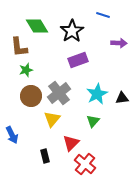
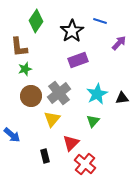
blue line: moved 3 px left, 6 px down
green diamond: moved 1 px left, 5 px up; rotated 65 degrees clockwise
purple arrow: rotated 49 degrees counterclockwise
green star: moved 1 px left, 1 px up
blue arrow: rotated 24 degrees counterclockwise
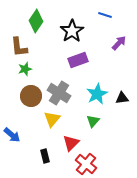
blue line: moved 5 px right, 6 px up
gray cross: rotated 20 degrees counterclockwise
red cross: moved 1 px right
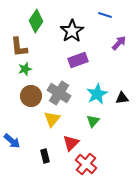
blue arrow: moved 6 px down
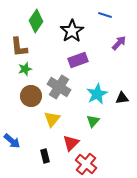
gray cross: moved 6 px up
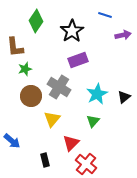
purple arrow: moved 4 px right, 8 px up; rotated 35 degrees clockwise
brown L-shape: moved 4 px left
black triangle: moved 2 px right, 1 px up; rotated 32 degrees counterclockwise
black rectangle: moved 4 px down
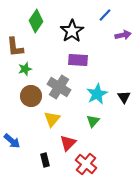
blue line: rotated 64 degrees counterclockwise
purple rectangle: rotated 24 degrees clockwise
black triangle: rotated 24 degrees counterclockwise
red triangle: moved 3 px left
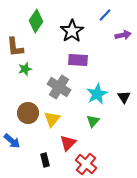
brown circle: moved 3 px left, 17 px down
